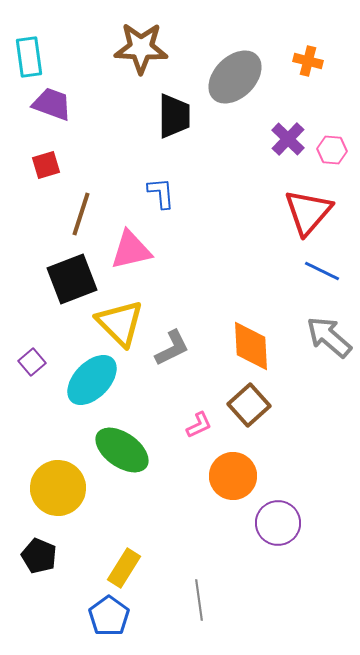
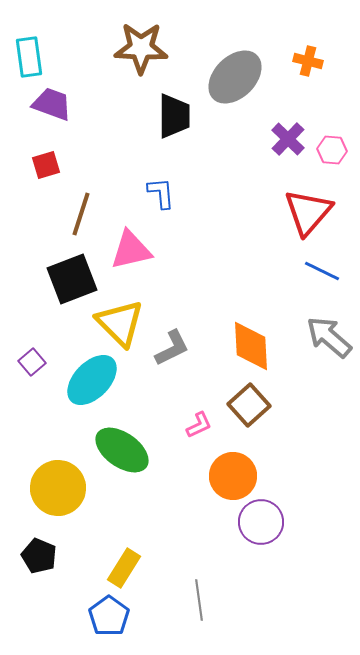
purple circle: moved 17 px left, 1 px up
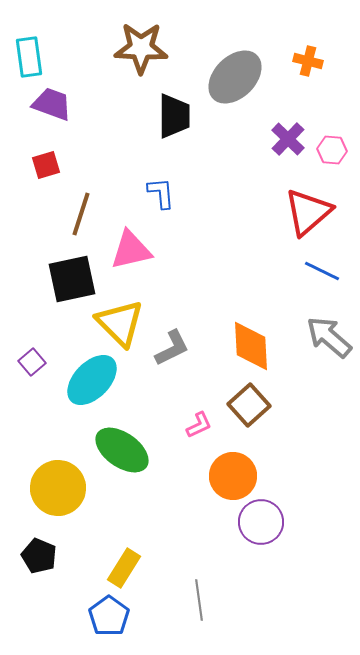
red triangle: rotated 8 degrees clockwise
black square: rotated 9 degrees clockwise
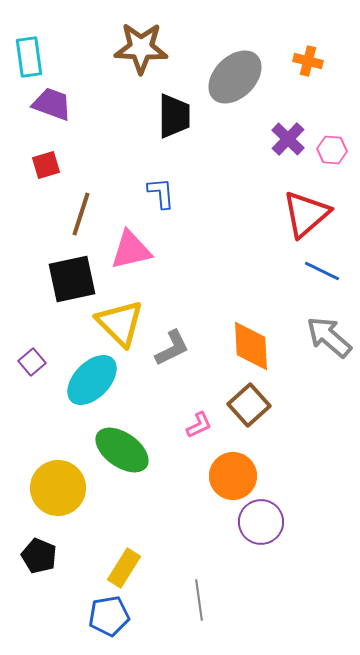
red triangle: moved 2 px left, 2 px down
blue pentagon: rotated 27 degrees clockwise
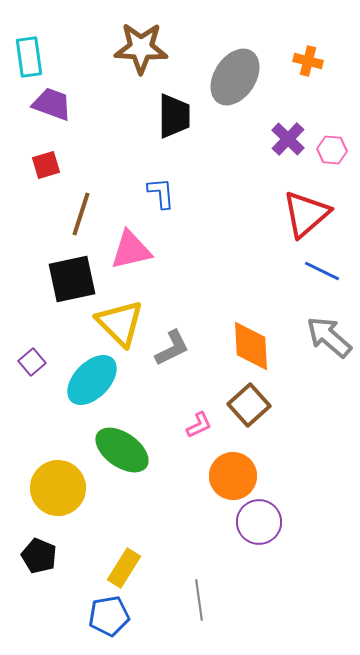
gray ellipse: rotated 12 degrees counterclockwise
purple circle: moved 2 px left
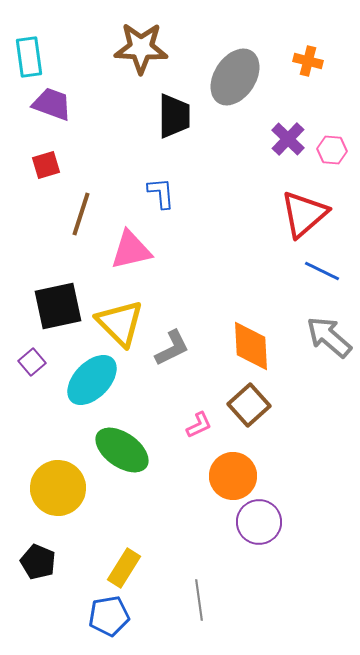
red triangle: moved 2 px left
black square: moved 14 px left, 27 px down
black pentagon: moved 1 px left, 6 px down
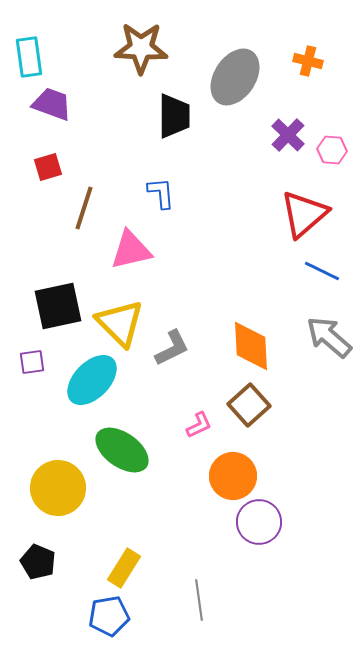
purple cross: moved 4 px up
red square: moved 2 px right, 2 px down
brown line: moved 3 px right, 6 px up
purple square: rotated 32 degrees clockwise
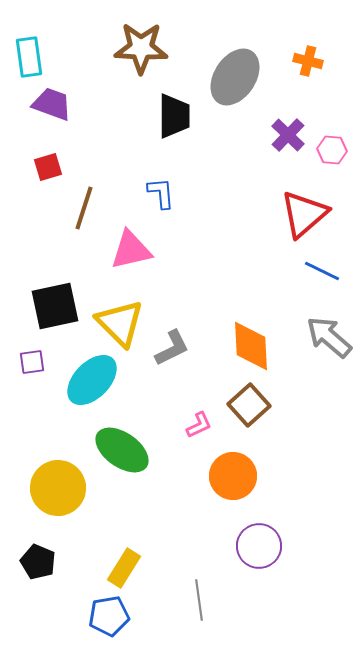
black square: moved 3 px left
purple circle: moved 24 px down
